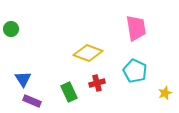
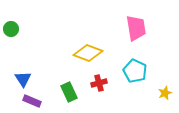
red cross: moved 2 px right
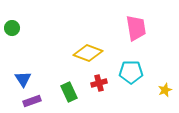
green circle: moved 1 px right, 1 px up
cyan pentagon: moved 4 px left, 1 px down; rotated 25 degrees counterclockwise
yellow star: moved 3 px up
purple rectangle: rotated 42 degrees counterclockwise
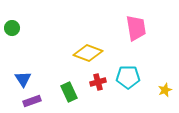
cyan pentagon: moved 3 px left, 5 px down
red cross: moved 1 px left, 1 px up
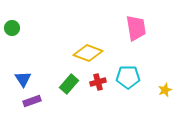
green rectangle: moved 8 px up; rotated 66 degrees clockwise
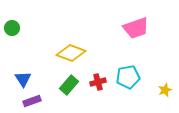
pink trapezoid: rotated 80 degrees clockwise
yellow diamond: moved 17 px left
cyan pentagon: rotated 10 degrees counterclockwise
green rectangle: moved 1 px down
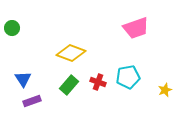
red cross: rotated 35 degrees clockwise
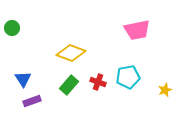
pink trapezoid: moved 1 px right, 2 px down; rotated 8 degrees clockwise
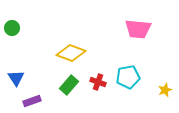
pink trapezoid: moved 1 px right, 1 px up; rotated 16 degrees clockwise
blue triangle: moved 7 px left, 1 px up
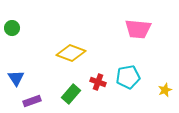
green rectangle: moved 2 px right, 9 px down
